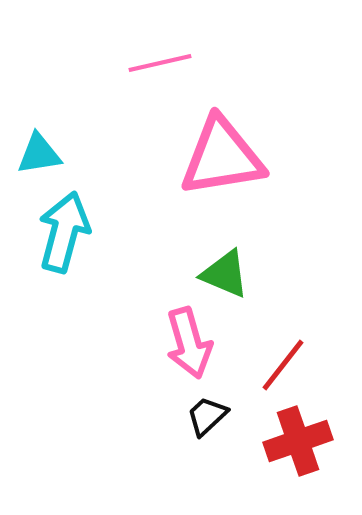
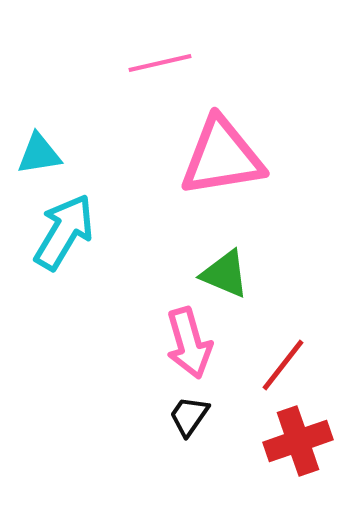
cyan arrow: rotated 16 degrees clockwise
black trapezoid: moved 18 px left; rotated 12 degrees counterclockwise
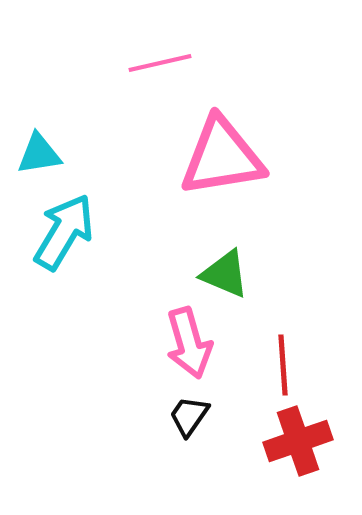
red line: rotated 42 degrees counterclockwise
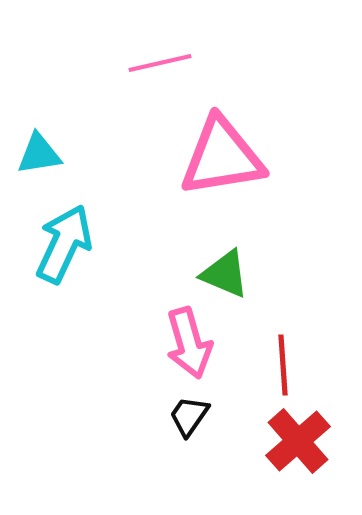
cyan arrow: moved 12 px down; rotated 6 degrees counterclockwise
red cross: rotated 22 degrees counterclockwise
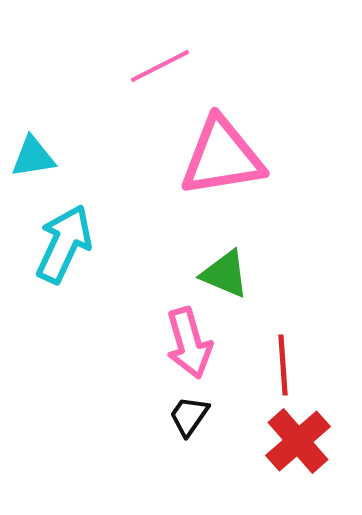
pink line: moved 3 px down; rotated 14 degrees counterclockwise
cyan triangle: moved 6 px left, 3 px down
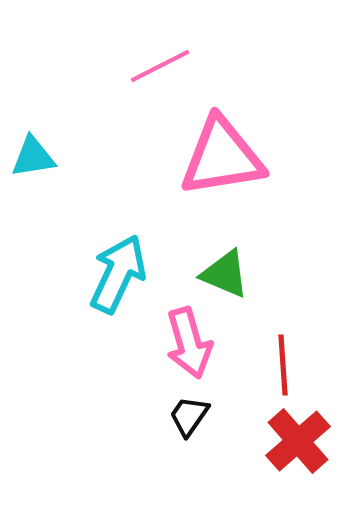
cyan arrow: moved 54 px right, 30 px down
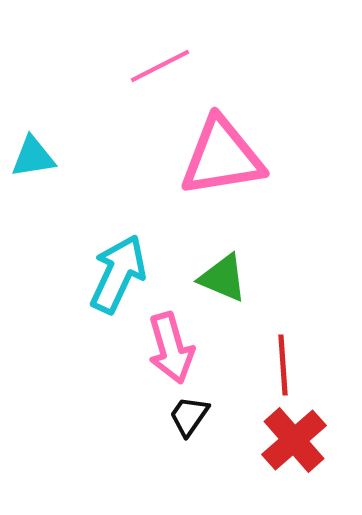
green triangle: moved 2 px left, 4 px down
pink arrow: moved 18 px left, 5 px down
red cross: moved 4 px left, 1 px up
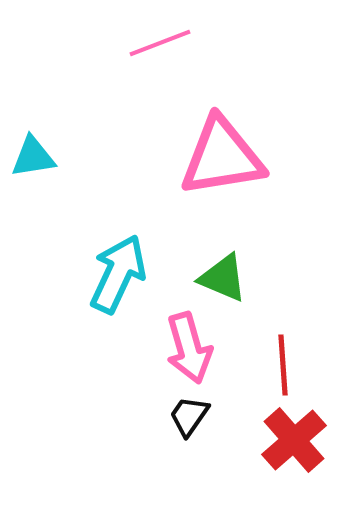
pink line: moved 23 px up; rotated 6 degrees clockwise
pink arrow: moved 18 px right
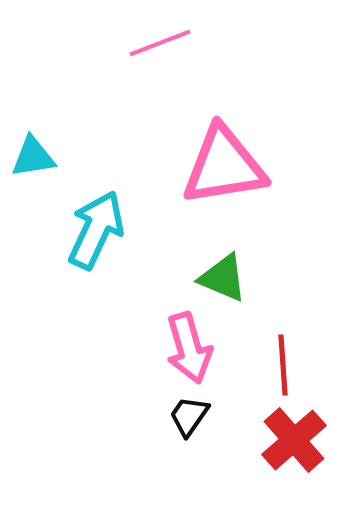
pink triangle: moved 2 px right, 9 px down
cyan arrow: moved 22 px left, 44 px up
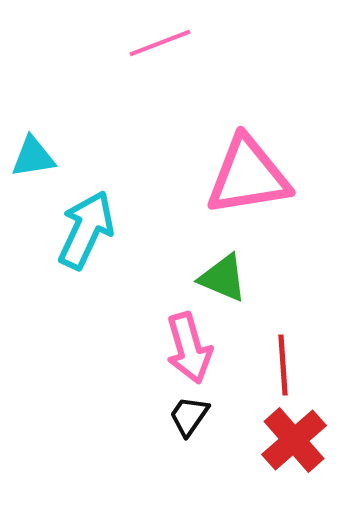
pink triangle: moved 24 px right, 10 px down
cyan arrow: moved 10 px left
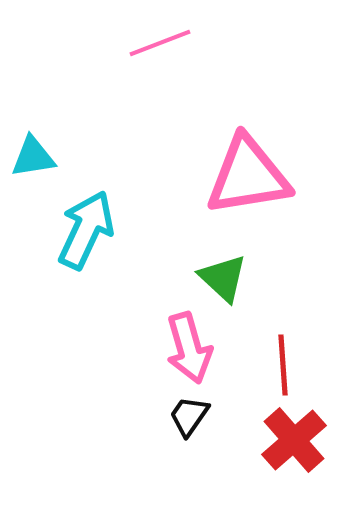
green triangle: rotated 20 degrees clockwise
